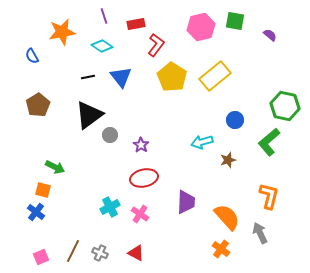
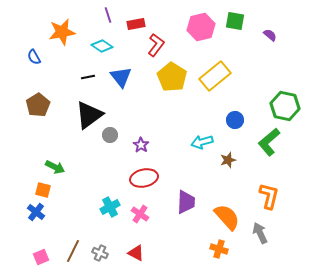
purple line: moved 4 px right, 1 px up
blue semicircle: moved 2 px right, 1 px down
orange cross: moved 2 px left; rotated 18 degrees counterclockwise
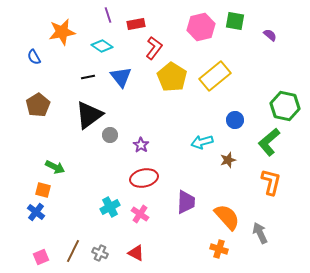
red L-shape: moved 2 px left, 3 px down
orange L-shape: moved 2 px right, 14 px up
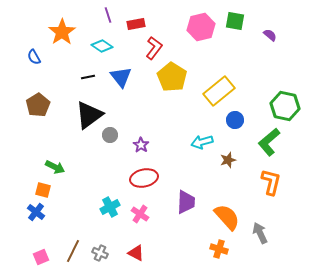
orange star: rotated 24 degrees counterclockwise
yellow rectangle: moved 4 px right, 15 px down
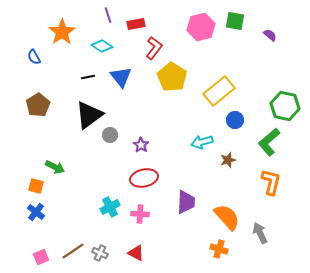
orange square: moved 7 px left, 4 px up
pink cross: rotated 30 degrees counterclockwise
brown line: rotated 30 degrees clockwise
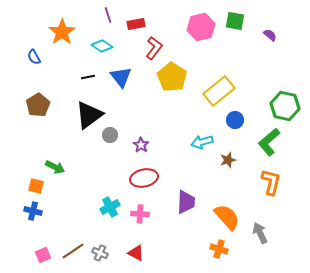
blue cross: moved 3 px left, 1 px up; rotated 24 degrees counterclockwise
pink square: moved 2 px right, 2 px up
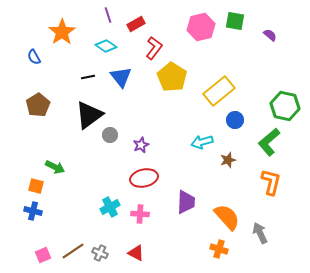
red rectangle: rotated 18 degrees counterclockwise
cyan diamond: moved 4 px right
purple star: rotated 14 degrees clockwise
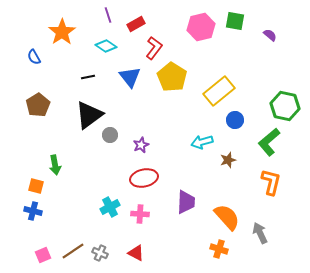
blue triangle: moved 9 px right
green arrow: moved 2 px up; rotated 54 degrees clockwise
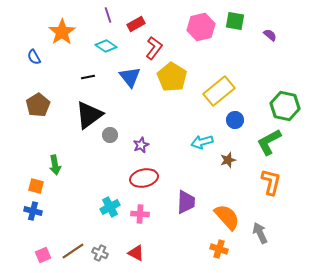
green L-shape: rotated 12 degrees clockwise
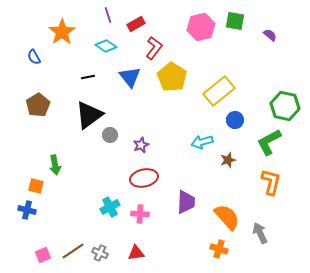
blue cross: moved 6 px left, 1 px up
red triangle: rotated 36 degrees counterclockwise
